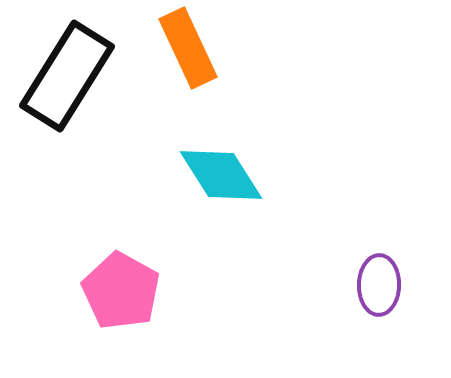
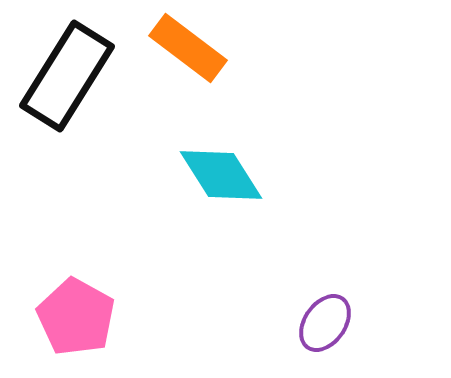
orange rectangle: rotated 28 degrees counterclockwise
purple ellipse: moved 54 px left, 38 px down; rotated 34 degrees clockwise
pink pentagon: moved 45 px left, 26 px down
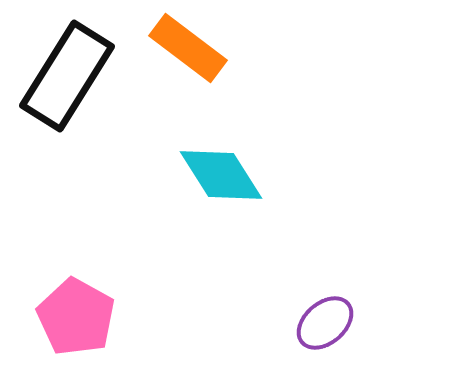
purple ellipse: rotated 14 degrees clockwise
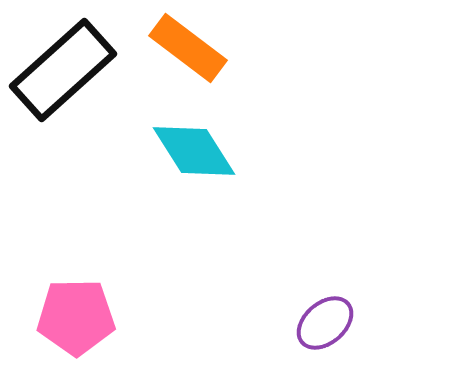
black rectangle: moved 4 px left, 6 px up; rotated 16 degrees clockwise
cyan diamond: moved 27 px left, 24 px up
pink pentagon: rotated 30 degrees counterclockwise
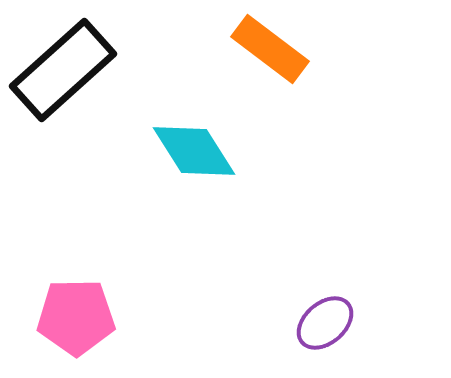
orange rectangle: moved 82 px right, 1 px down
